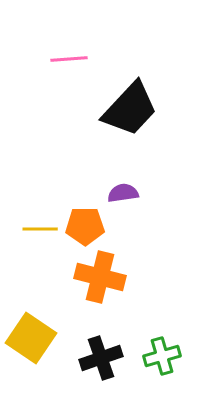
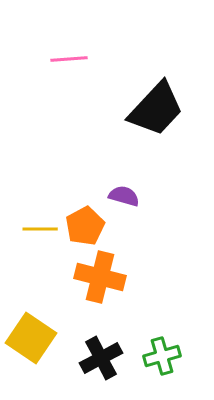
black trapezoid: moved 26 px right
purple semicircle: moved 1 px right, 3 px down; rotated 24 degrees clockwise
orange pentagon: rotated 27 degrees counterclockwise
black cross: rotated 9 degrees counterclockwise
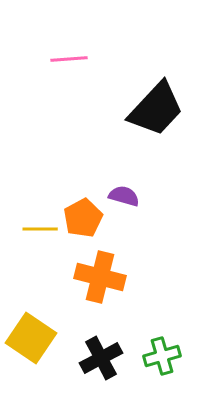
orange pentagon: moved 2 px left, 8 px up
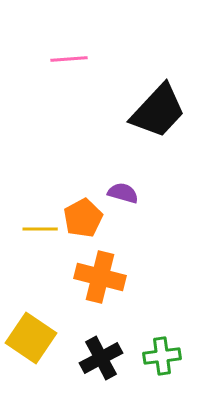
black trapezoid: moved 2 px right, 2 px down
purple semicircle: moved 1 px left, 3 px up
green cross: rotated 9 degrees clockwise
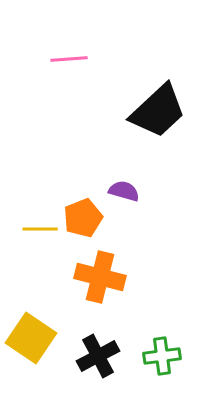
black trapezoid: rotated 4 degrees clockwise
purple semicircle: moved 1 px right, 2 px up
orange pentagon: rotated 6 degrees clockwise
black cross: moved 3 px left, 2 px up
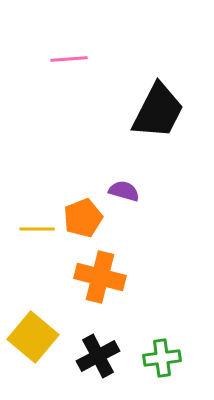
black trapezoid: rotated 20 degrees counterclockwise
yellow line: moved 3 px left
yellow square: moved 2 px right, 1 px up; rotated 6 degrees clockwise
green cross: moved 2 px down
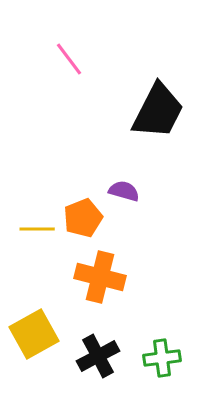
pink line: rotated 57 degrees clockwise
yellow square: moved 1 px right, 3 px up; rotated 21 degrees clockwise
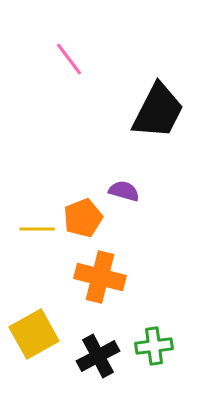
green cross: moved 8 px left, 12 px up
